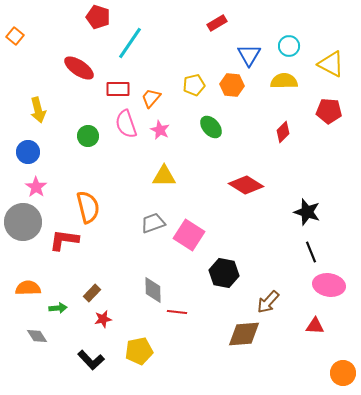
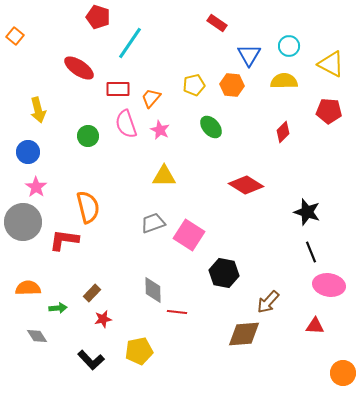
red rectangle at (217, 23): rotated 66 degrees clockwise
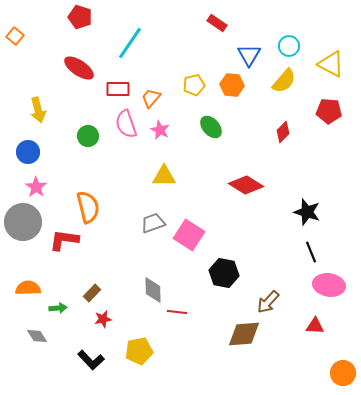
red pentagon at (98, 17): moved 18 px left
yellow semicircle at (284, 81): rotated 132 degrees clockwise
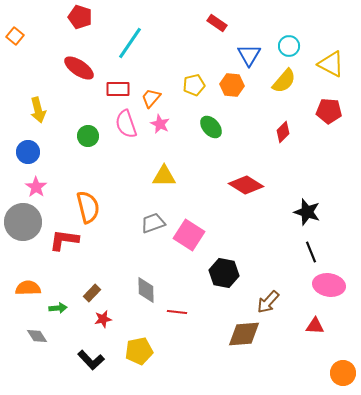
pink star at (160, 130): moved 6 px up
gray diamond at (153, 290): moved 7 px left
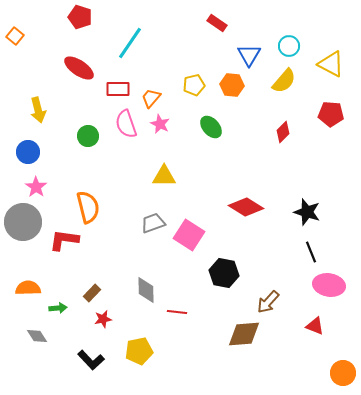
red pentagon at (329, 111): moved 2 px right, 3 px down
red diamond at (246, 185): moved 22 px down
red triangle at (315, 326): rotated 18 degrees clockwise
